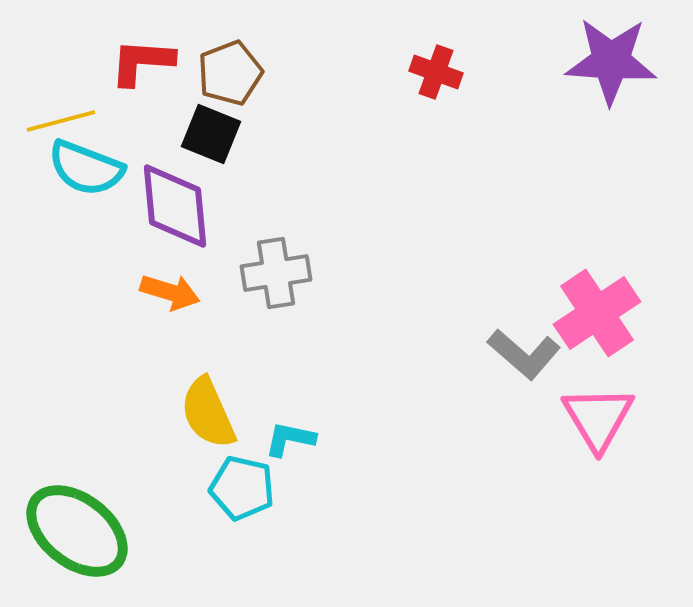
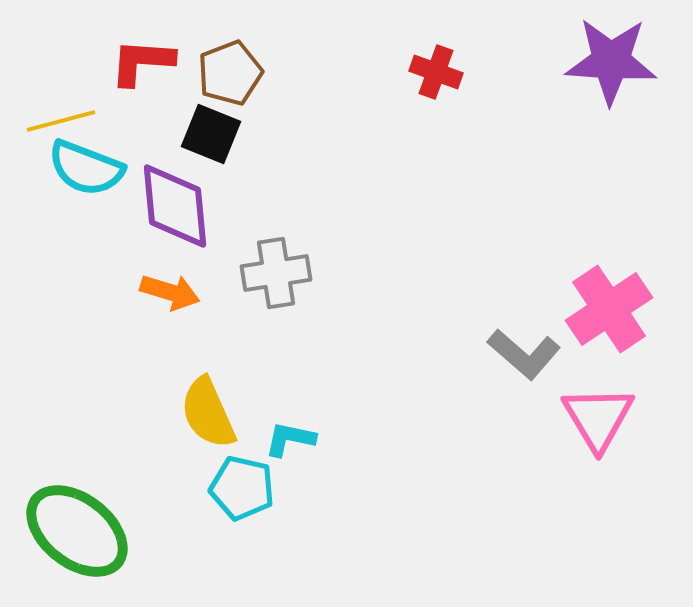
pink cross: moved 12 px right, 4 px up
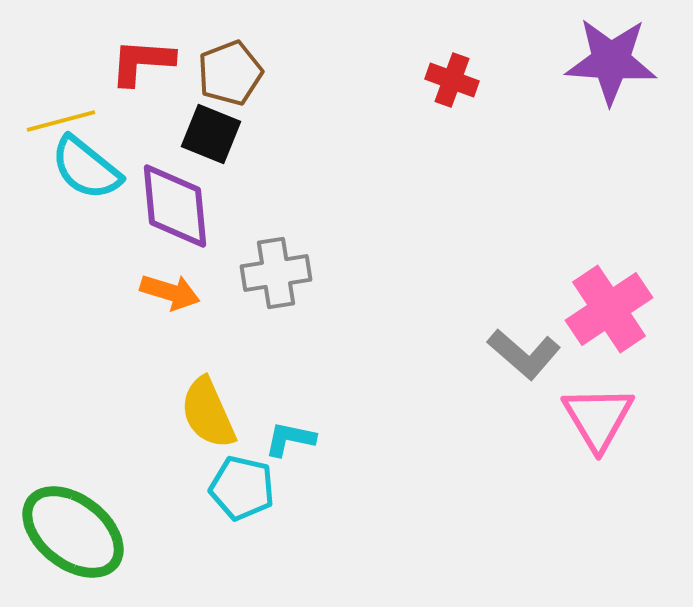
red cross: moved 16 px right, 8 px down
cyan semicircle: rotated 18 degrees clockwise
green ellipse: moved 4 px left, 1 px down
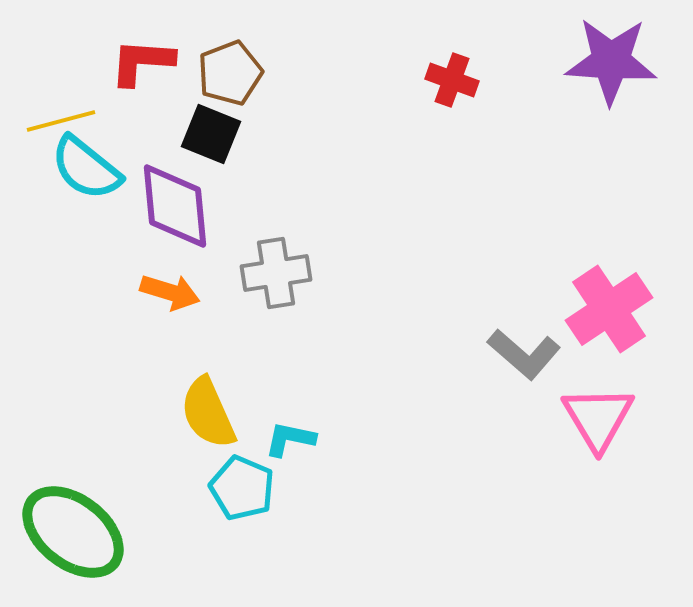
cyan pentagon: rotated 10 degrees clockwise
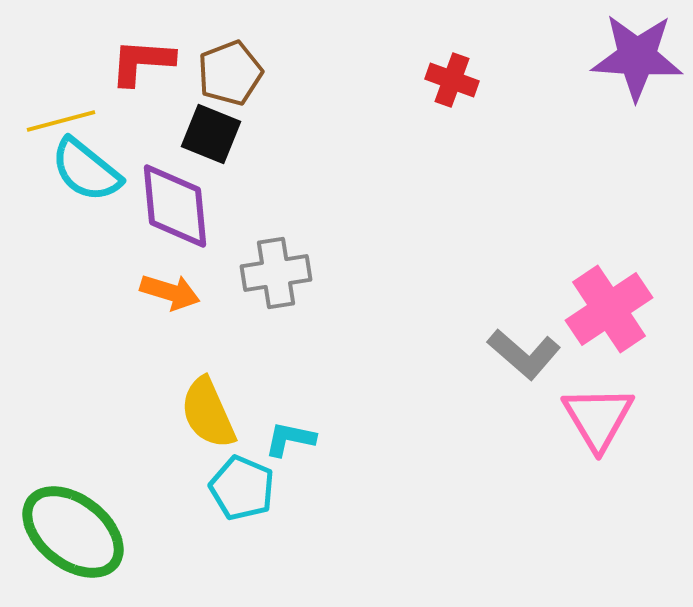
purple star: moved 26 px right, 4 px up
cyan semicircle: moved 2 px down
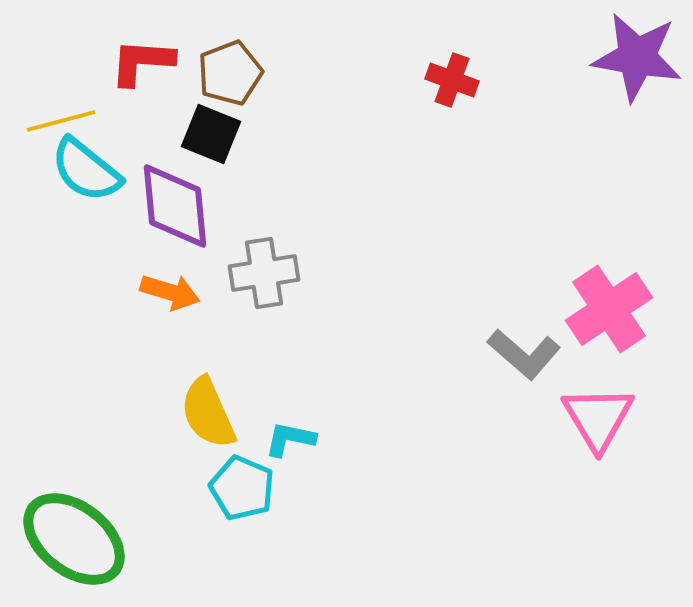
purple star: rotated 6 degrees clockwise
gray cross: moved 12 px left
green ellipse: moved 1 px right, 7 px down
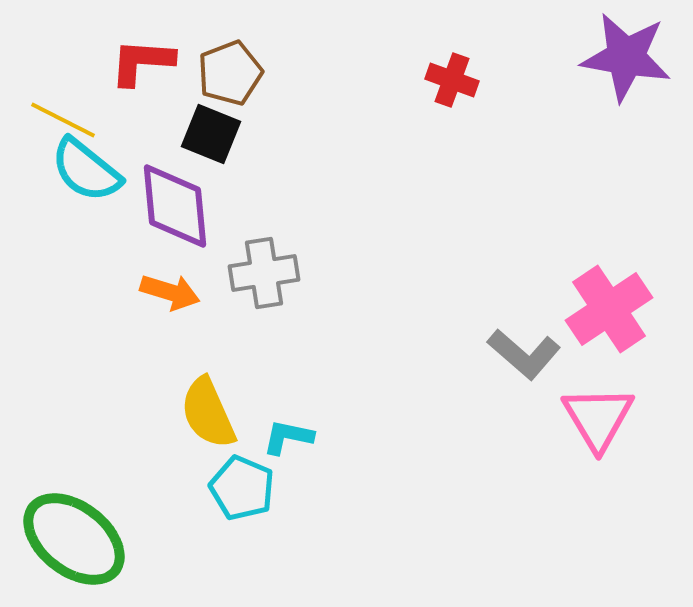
purple star: moved 11 px left
yellow line: moved 2 px right, 1 px up; rotated 42 degrees clockwise
cyan L-shape: moved 2 px left, 2 px up
